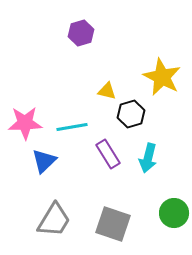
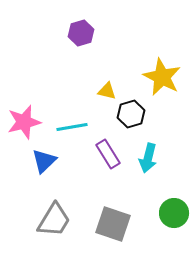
pink star: moved 1 px left, 1 px up; rotated 12 degrees counterclockwise
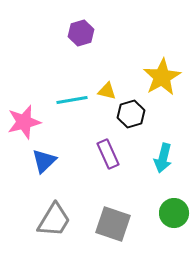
yellow star: rotated 15 degrees clockwise
cyan line: moved 27 px up
purple rectangle: rotated 8 degrees clockwise
cyan arrow: moved 15 px right
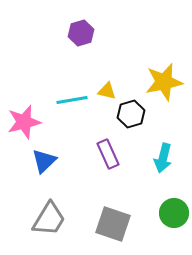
yellow star: moved 2 px right, 5 px down; rotated 18 degrees clockwise
gray trapezoid: moved 5 px left, 1 px up
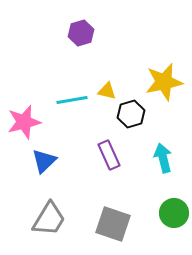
purple rectangle: moved 1 px right, 1 px down
cyan arrow: rotated 152 degrees clockwise
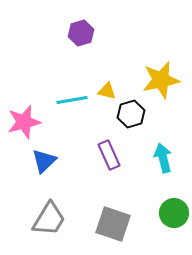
yellow star: moved 3 px left, 2 px up
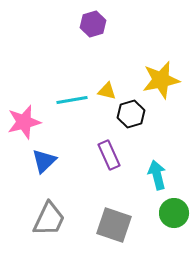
purple hexagon: moved 12 px right, 9 px up
cyan arrow: moved 6 px left, 17 px down
gray trapezoid: rotated 6 degrees counterclockwise
gray square: moved 1 px right, 1 px down
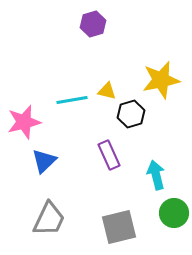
cyan arrow: moved 1 px left
gray square: moved 5 px right, 2 px down; rotated 33 degrees counterclockwise
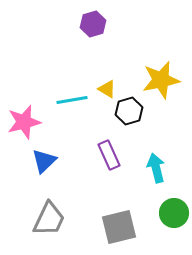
yellow triangle: moved 2 px up; rotated 18 degrees clockwise
black hexagon: moved 2 px left, 3 px up
cyan arrow: moved 7 px up
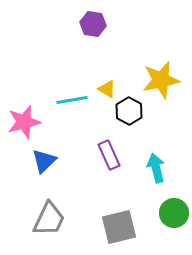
purple hexagon: rotated 25 degrees clockwise
black hexagon: rotated 16 degrees counterclockwise
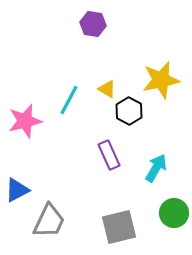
cyan line: moved 3 px left; rotated 52 degrees counterclockwise
pink star: moved 1 px right, 1 px up
blue triangle: moved 27 px left, 29 px down; rotated 16 degrees clockwise
cyan arrow: rotated 44 degrees clockwise
gray trapezoid: moved 2 px down
